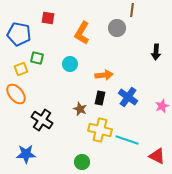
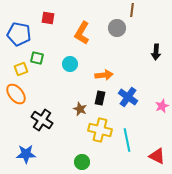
cyan line: rotated 60 degrees clockwise
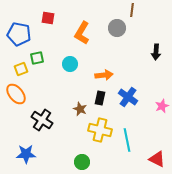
green square: rotated 24 degrees counterclockwise
red triangle: moved 3 px down
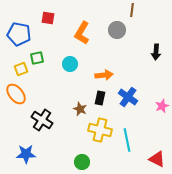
gray circle: moved 2 px down
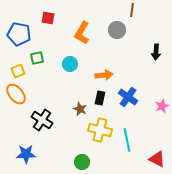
yellow square: moved 3 px left, 2 px down
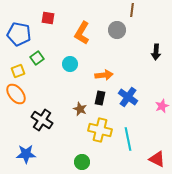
green square: rotated 24 degrees counterclockwise
cyan line: moved 1 px right, 1 px up
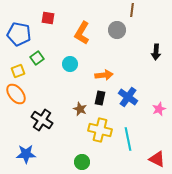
pink star: moved 3 px left, 3 px down
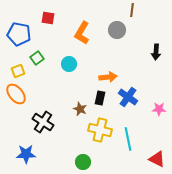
cyan circle: moved 1 px left
orange arrow: moved 4 px right, 2 px down
pink star: rotated 24 degrees clockwise
black cross: moved 1 px right, 2 px down
green circle: moved 1 px right
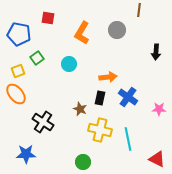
brown line: moved 7 px right
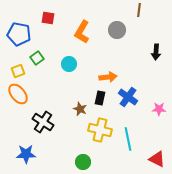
orange L-shape: moved 1 px up
orange ellipse: moved 2 px right
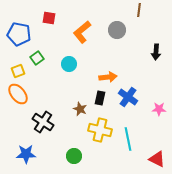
red square: moved 1 px right
orange L-shape: rotated 20 degrees clockwise
green circle: moved 9 px left, 6 px up
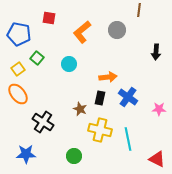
green square: rotated 16 degrees counterclockwise
yellow square: moved 2 px up; rotated 16 degrees counterclockwise
